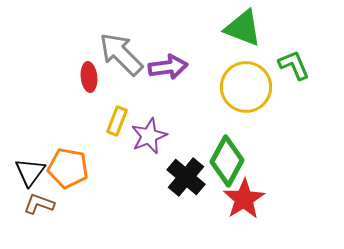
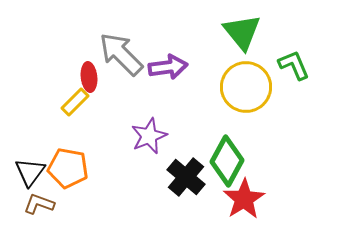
green triangle: moved 1 px left, 4 px down; rotated 30 degrees clockwise
yellow rectangle: moved 42 px left, 19 px up; rotated 24 degrees clockwise
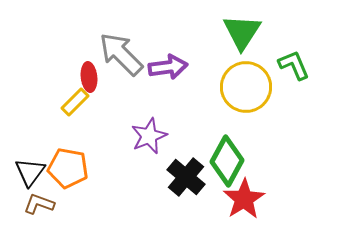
green triangle: rotated 12 degrees clockwise
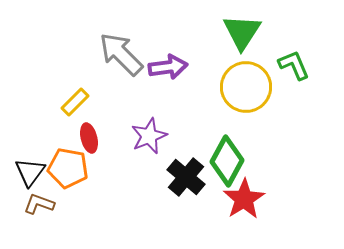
red ellipse: moved 61 px down; rotated 8 degrees counterclockwise
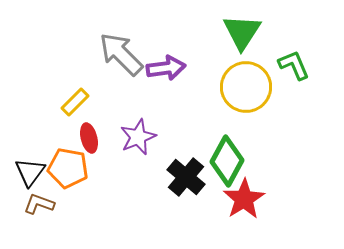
purple arrow: moved 2 px left, 1 px down
purple star: moved 11 px left, 1 px down
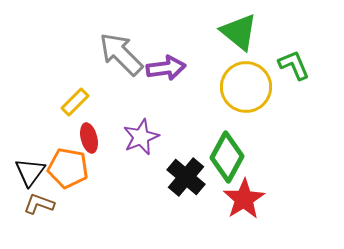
green triangle: moved 3 px left; rotated 24 degrees counterclockwise
purple star: moved 3 px right
green diamond: moved 4 px up
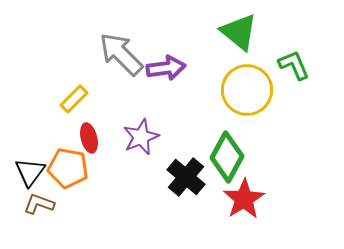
yellow circle: moved 1 px right, 3 px down
yellow rectangle: moved 1 px left, 3 px up
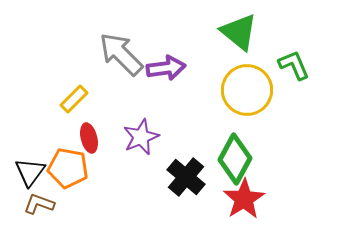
green diamond: moved 8 px right, 2 px down
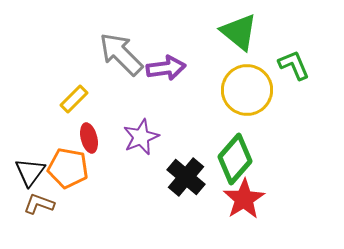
green diamond: rotated 12 degrees clockwise
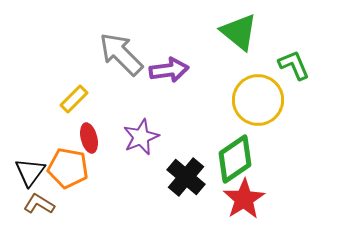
purple arrow: moved 3 px right, 2 px down
yellow circle: moved 11 px right, 10 px down
green diamond: rotated 15 degrees clockwise
brown L-shape: rotated 12 degrees clockwise
